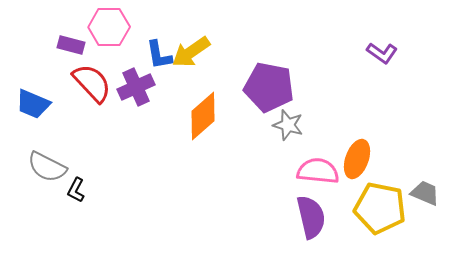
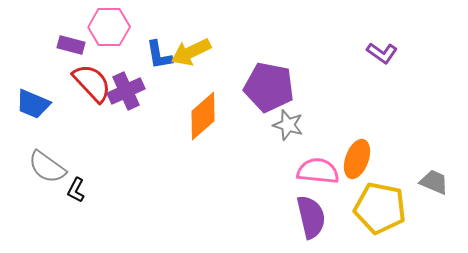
yellow arrow: rotated 9 degrees clockwise
purple cross: moved 10 px left, 4 px down
gray semicircle: rotated 9 degrees clockwise
gray trapezoid: moved 9 px right, 11 px up
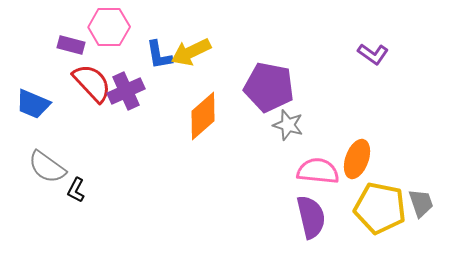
purple L-shape: moved 9 px left, 1 px down
gray trapezoid: moved 13 px left, 21 px down; rotated 48 degrees clockwise
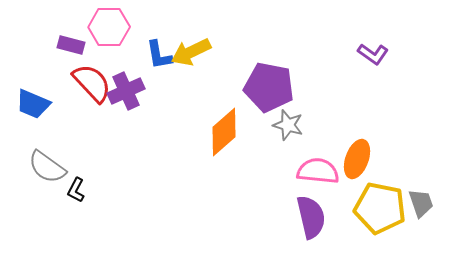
orange diamond: moved 21 px right, 16 px down
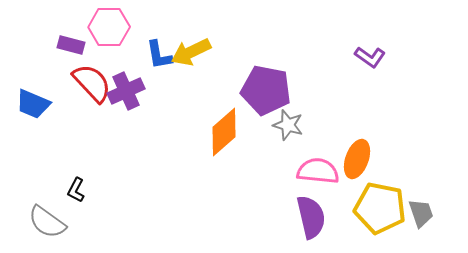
purple L-shape: moved 3 px left, 3 px down
purple pentagon: moved 3 px left, 3 px down
gray semicircle: moved 55 px down
gray trapezoid: moved 10 px down
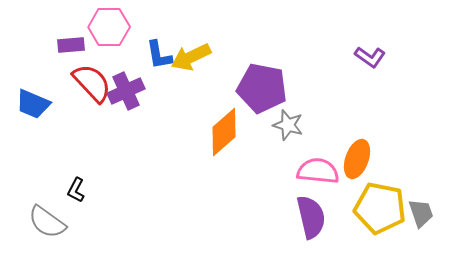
purple rectangle: rotated 20 degrees counterclockwise
yellow arrow: moved 5 px down
purple pentagon: moved 4 px left, 2 px up
